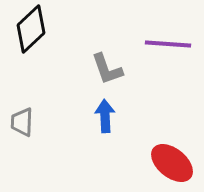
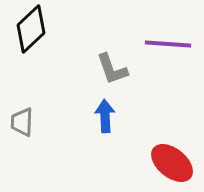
gray L-shape: moved 5 px right
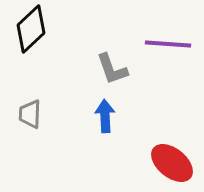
gray trapezoid: moved 8 px right, 8 px up
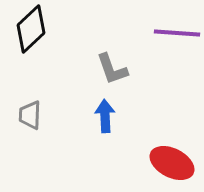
purple line: moved 9 px right, 11 px up
gray trapezoid: moved 1 px down
red ellipse: rotated 12 degrees counterclockwise
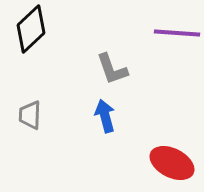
blue arrow: rotated 12 degrees counterclockwise
